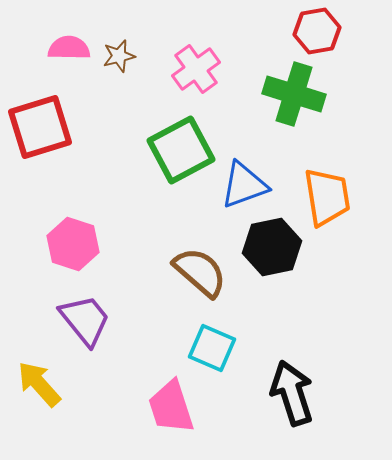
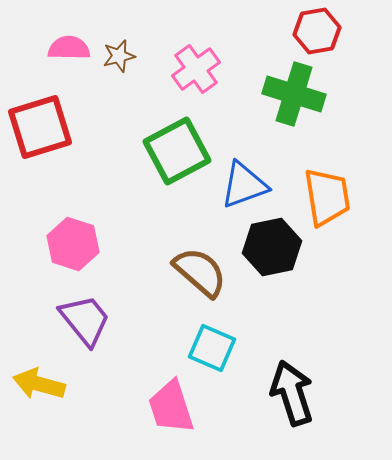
green square: moved 4 px left, 1 px down
yellow arrow: rotated 33 degrees counterclockwise
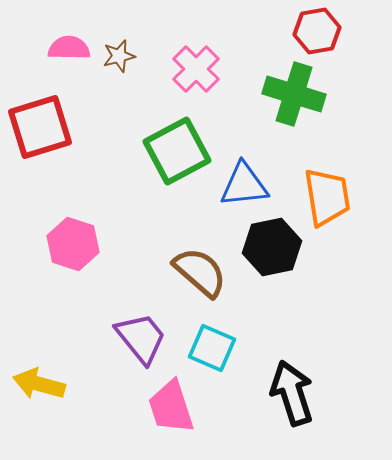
pink cross: rotated 9 degrees counterclockwise
blue triangle: rotated 14 degrees clockwise
purple trapezoid: moved 56 px right, 18 px down
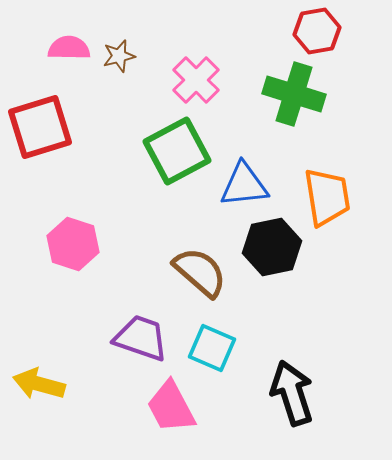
pink cross: moved 11 px down
purple trapezoid: rotated 32 degrees counterclockwise
pink trapezoid: rotated 10 degrees counterclockwise
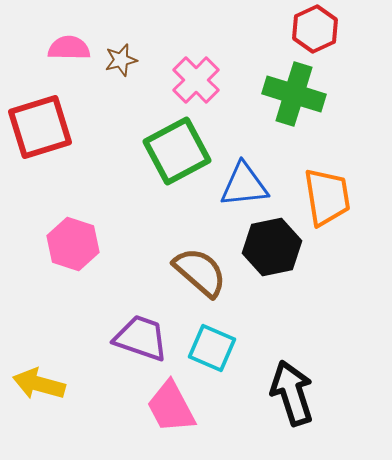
red hexagon: moved 2 px left, 2 px up; rotated 15 degrees counterclockwise
brown star: moved 2 px right, 4 px down
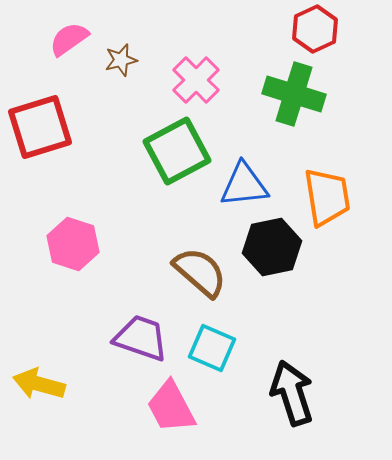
pink semicircle: moved 9 px up; rotated 36 degrees counterclockwise
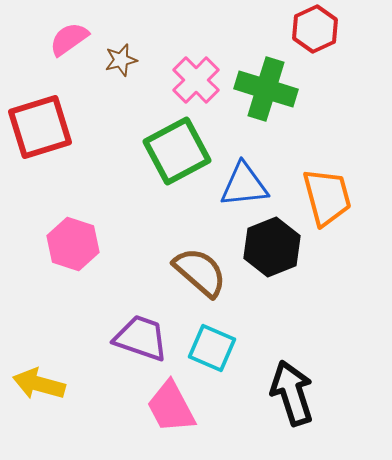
green cross: moved 28 px left, 5 px up
orange trapezoid: rotated 6 degrees counterclockwise
black hexagon: rotated 10 degrees counterclockwise
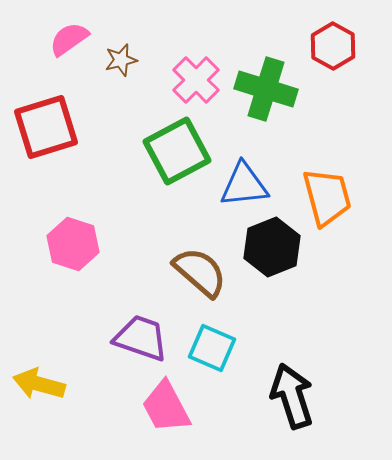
red hexagon: moved 18 px right, 17 px down; rotated 6 degrees counterclockwise
red square: moved 6 px right
black arrow: moved 3 px down
pink trapezoid: moved 5 px left
